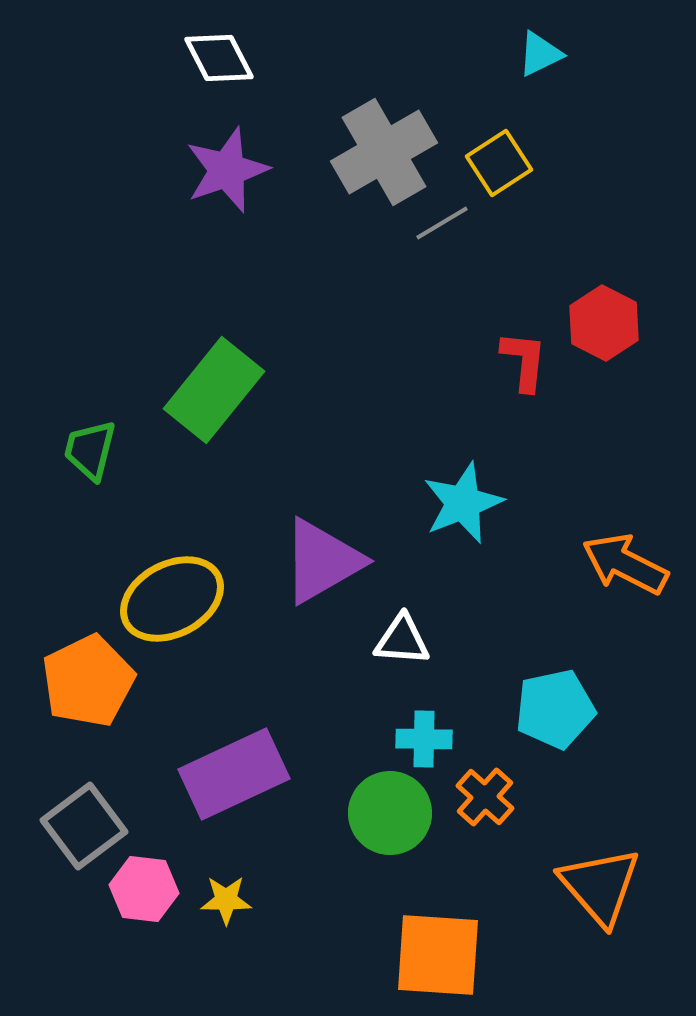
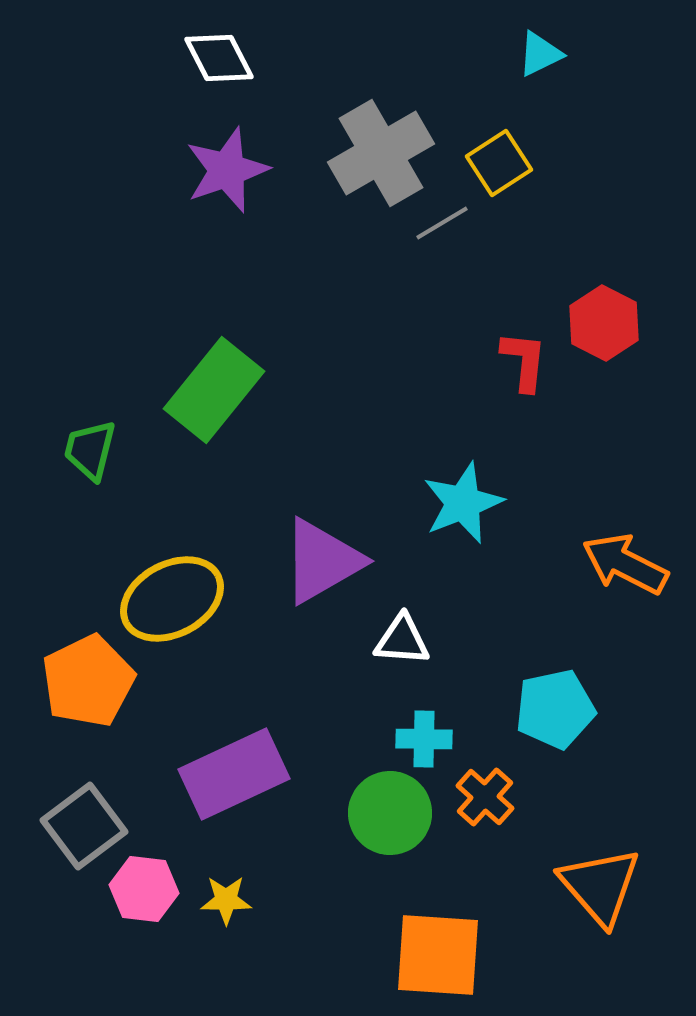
gray cross: moved 3 px left, 1 px down
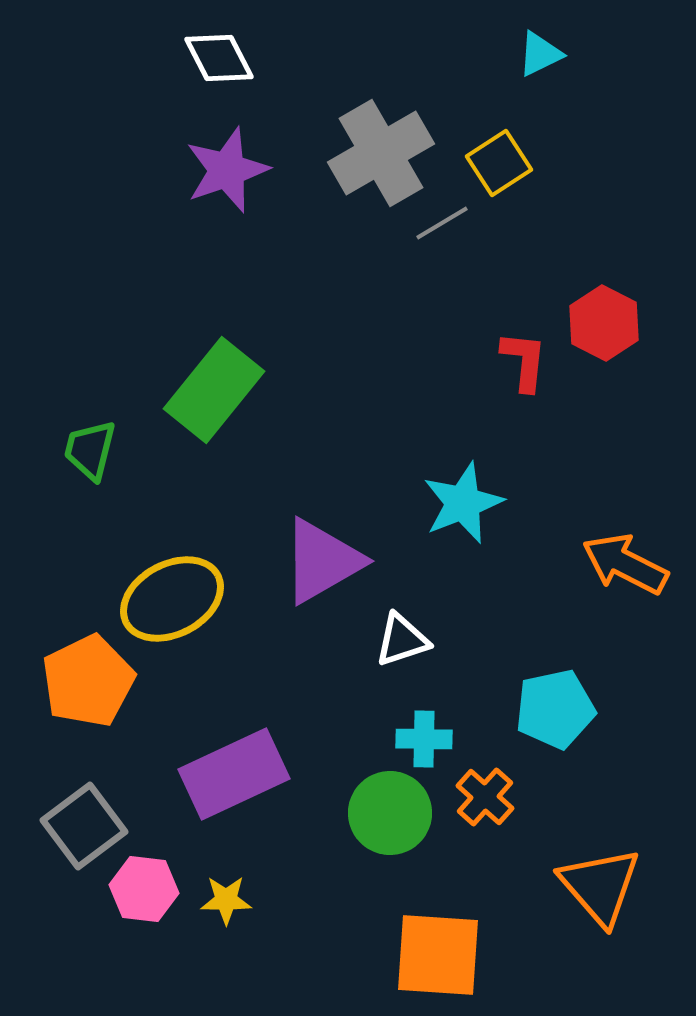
white triangle: rotated 22 degrees counterclockwise
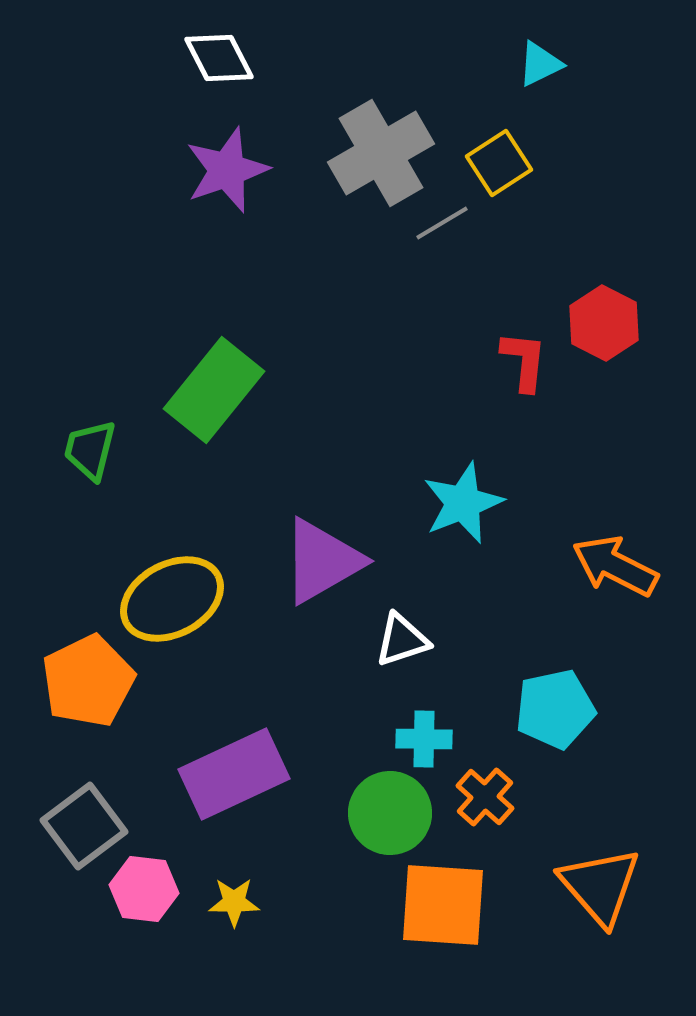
cyan triangle: moved 10 px down
orange arrow: moved 10 px left, 2 px down
yellow star: moved 8 px right, 2 px down
orange square: moved 5 px right, 50 px up
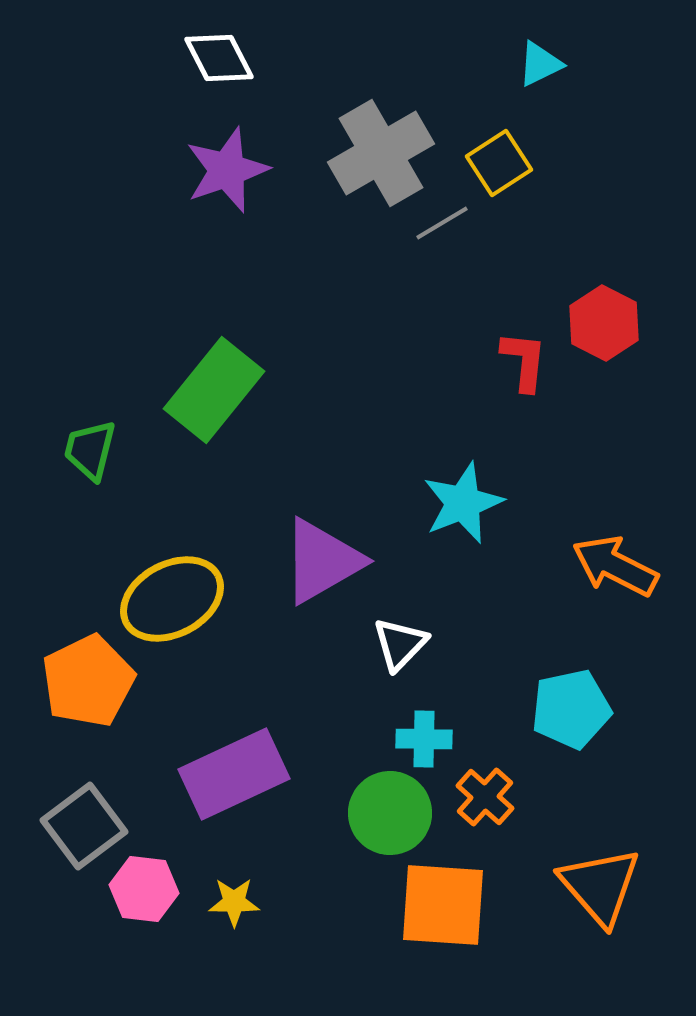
white triangle: moved 2 px left, 4 px down; rotated 28 degrees counterclockwise
cyan pentagon: moved 16 px right
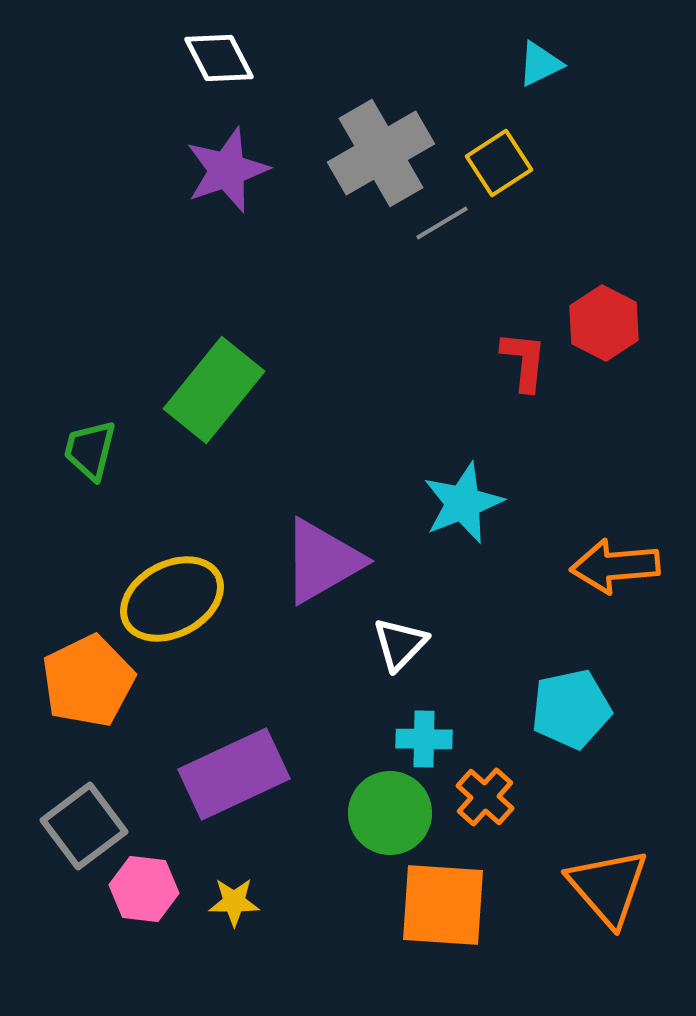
orange arrow: rotated 32 degrees counterclockwise
orange triangle: moved 8 px right, 1 px down
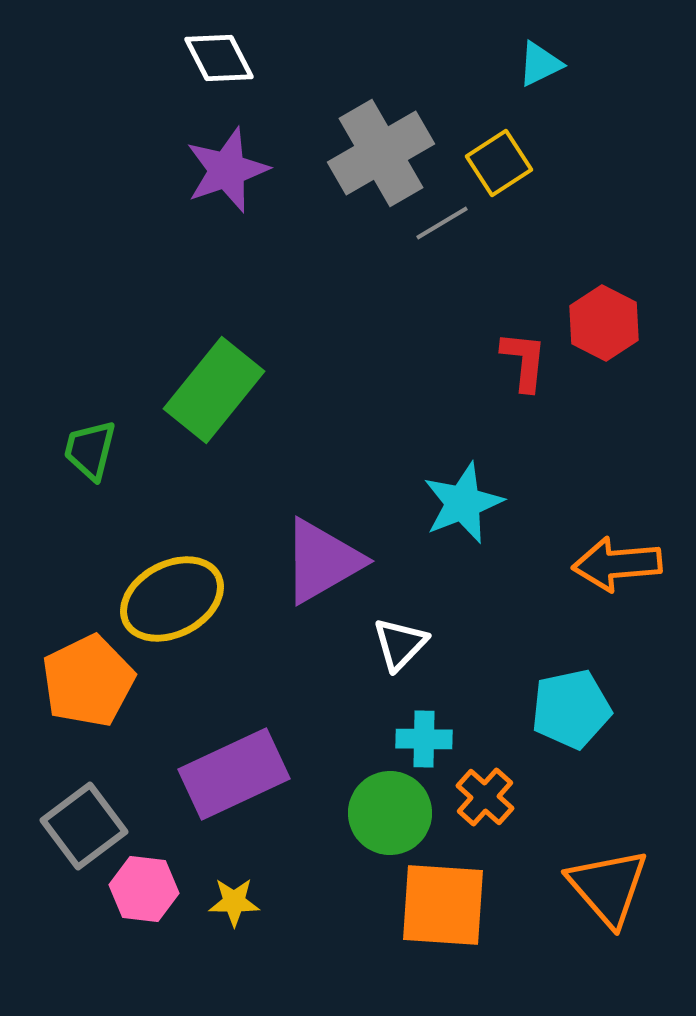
orange arrow: moved 2 px right, 2 px up
